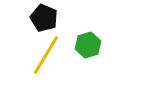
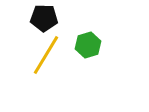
black pentagon: rotated 20 degrees counterclockwise
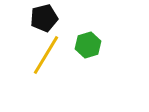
black pentagon: rotated 16 degrees counterclockwise
